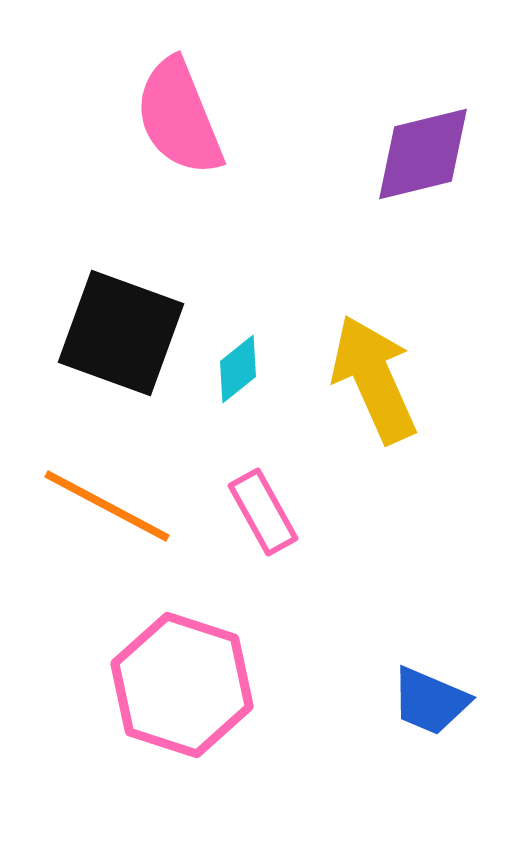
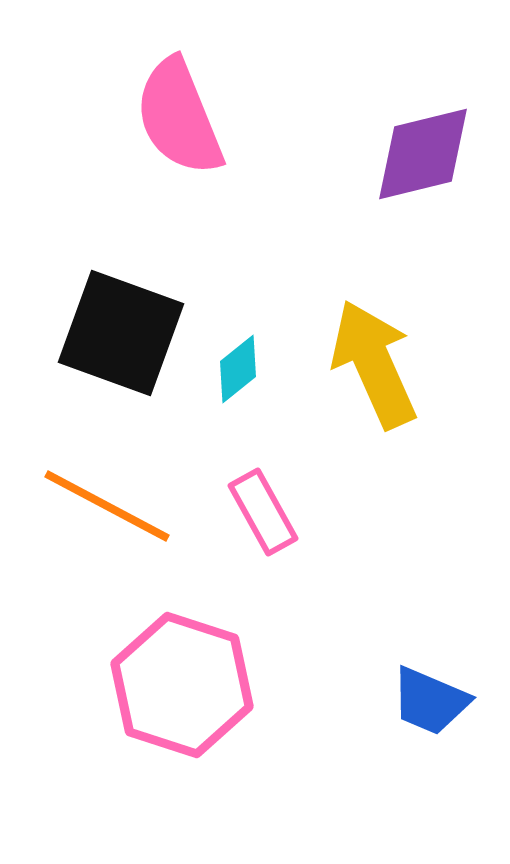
yellow arrow: moved 15 px up
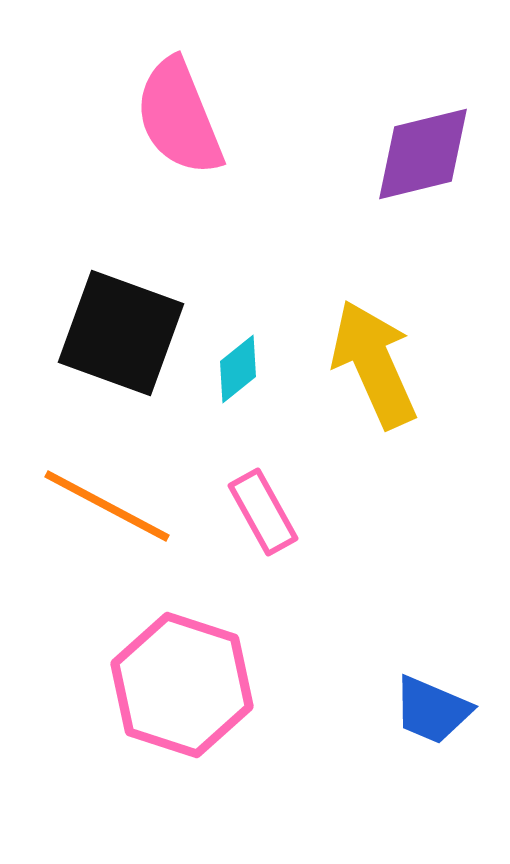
blue trapezoid: moved 2 px right, 9 px down
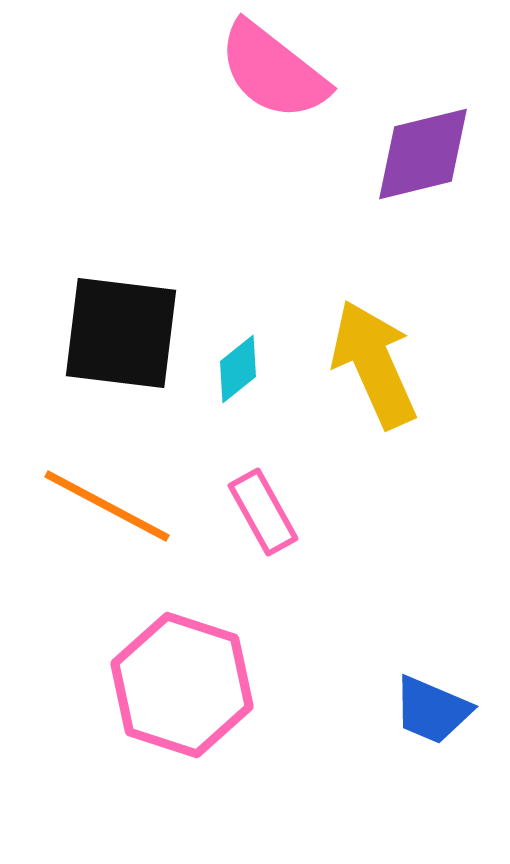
pink semicircle: moved 94 px right, 46 px up; rotated 30 degrees counterclockwise
black square: rotated 13 degrees counterclockwise
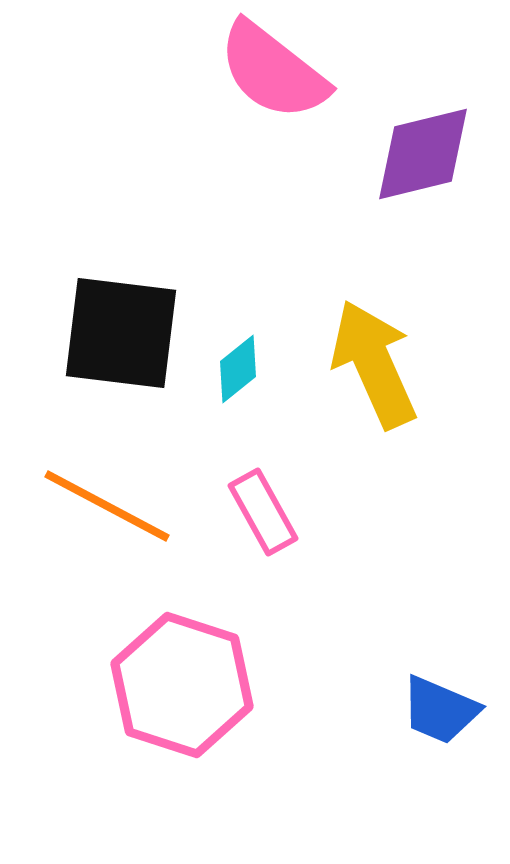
blue trapezoid: moved 8 px right
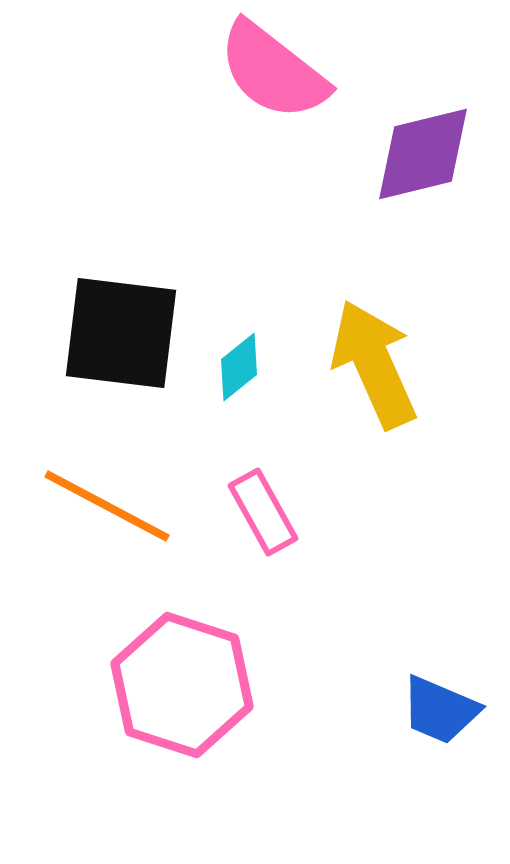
cyan diamond: moved 1 px right, 2 px up
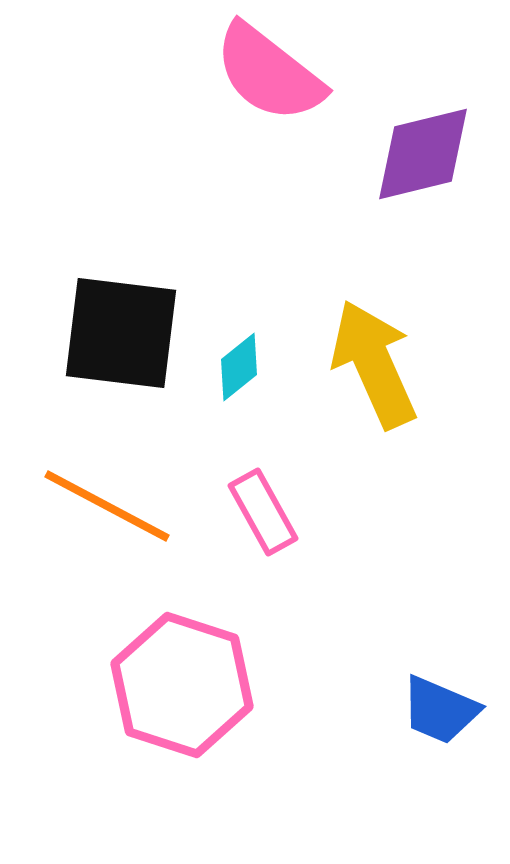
pink semicircle: moved 4 px left, 2 px down
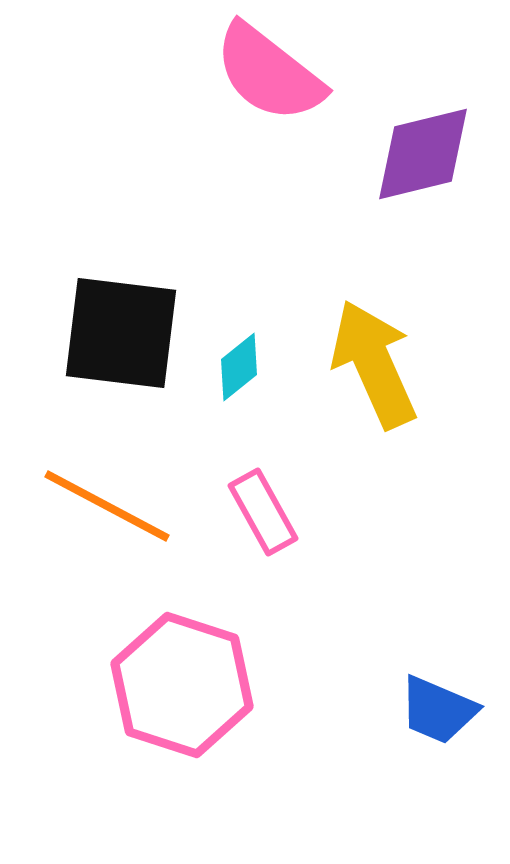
blue trapezoid: moved 2 px left
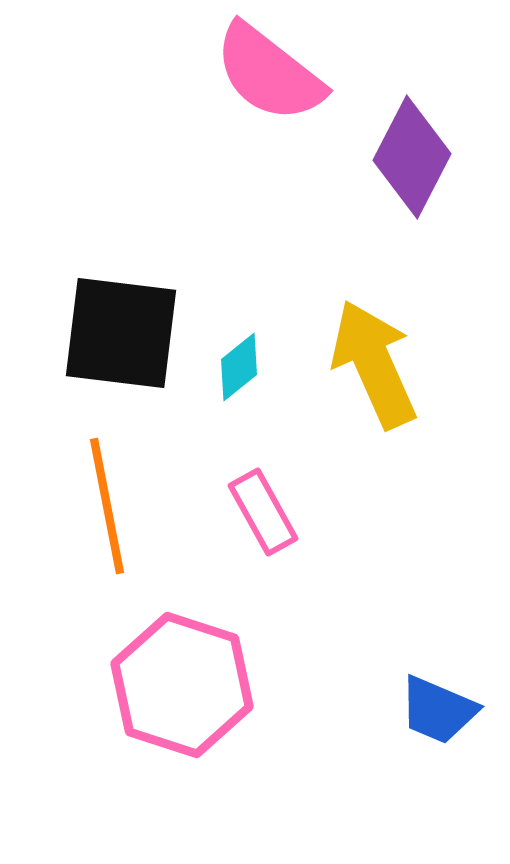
purple diamond: moved 11 px left, 3 px down; rotated 49 degrees counterclockwise
orange line: rotated 51 degrees clockwise
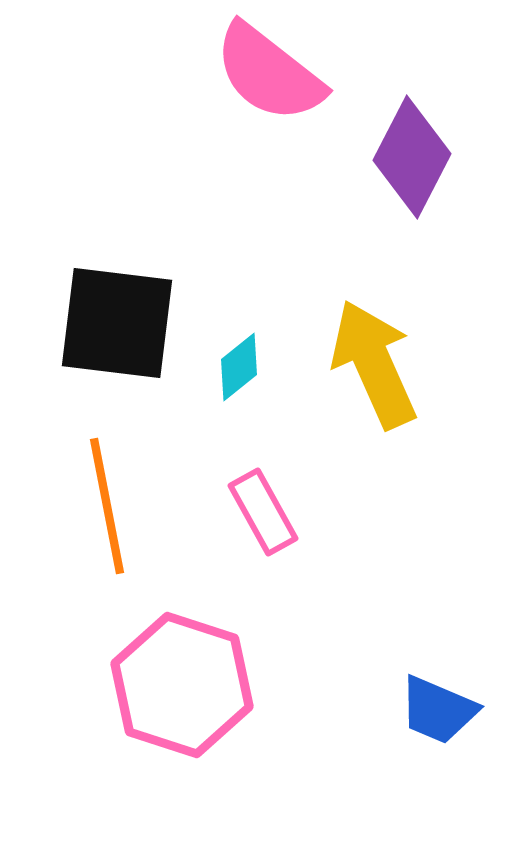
black square: moved 4 px left, 10 px up
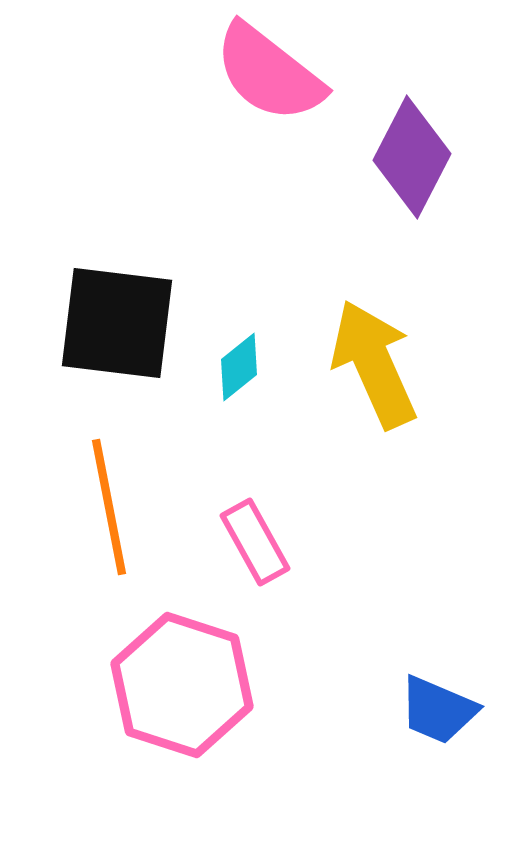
orange line: moved 2 px right, 1 px down
pink rectangle: moved 8 px left, 30 px down
